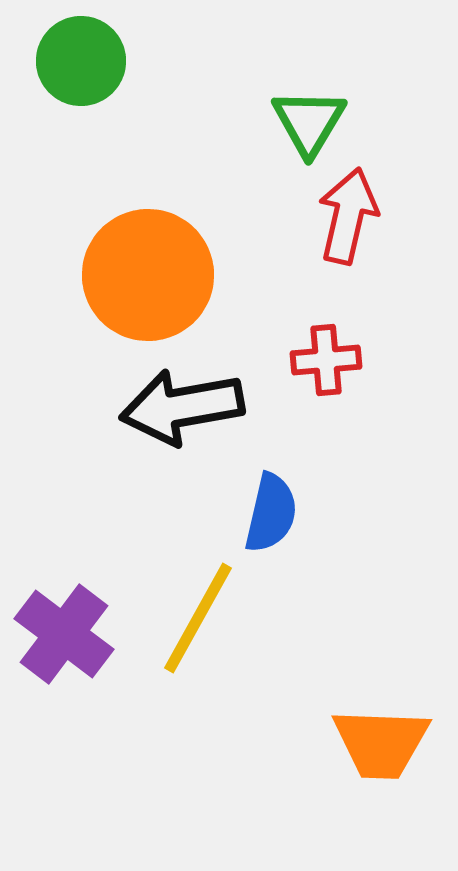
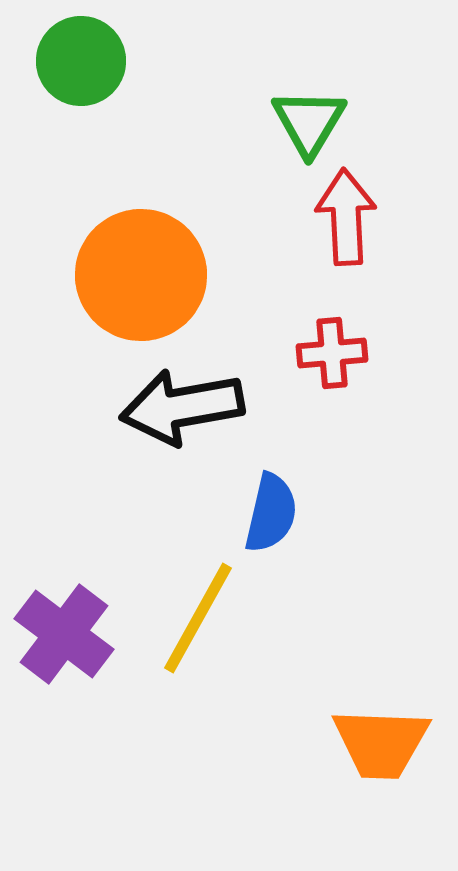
red arrow: moved 2 px left, 1 px down; rotated 16 degrees counterclockwise
orange circle: moved 7 px left
red cross: moved 6 px right, 7 px up
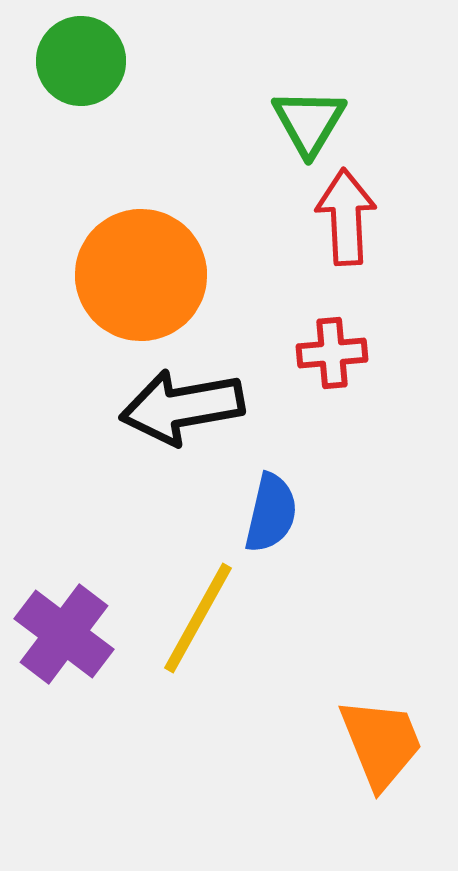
orange trapezoid: rotated 114 degrees counterclockwise
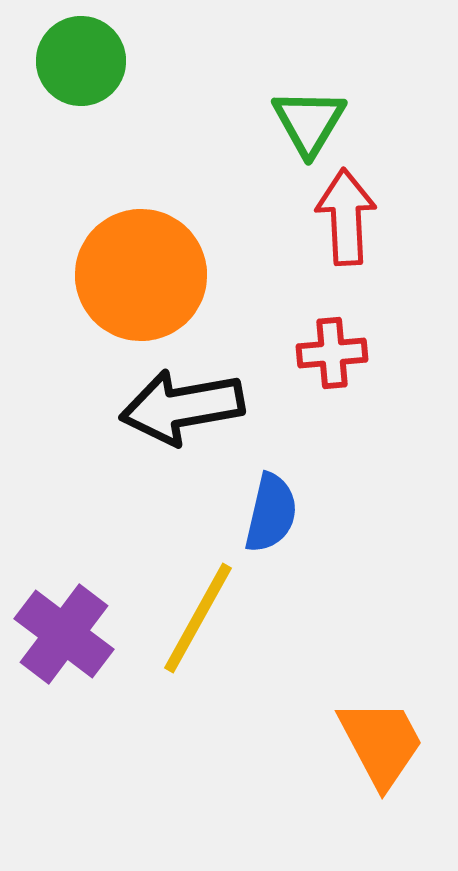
orange trapezoid: rotated 6 degrees counterclockwise
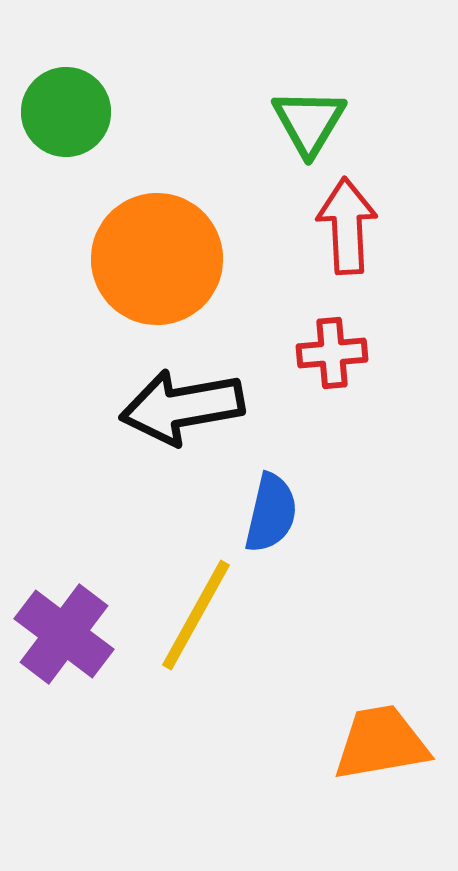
green circle: moved 15 px left, 51 px down
red arrow: moved 1 px right, 9 px down
orange circle: moved 16 px right, 16 px up
yellow line: moved 2 px left, 3 px up
orange trapezoid: rotated 72 degrees counterclockwise
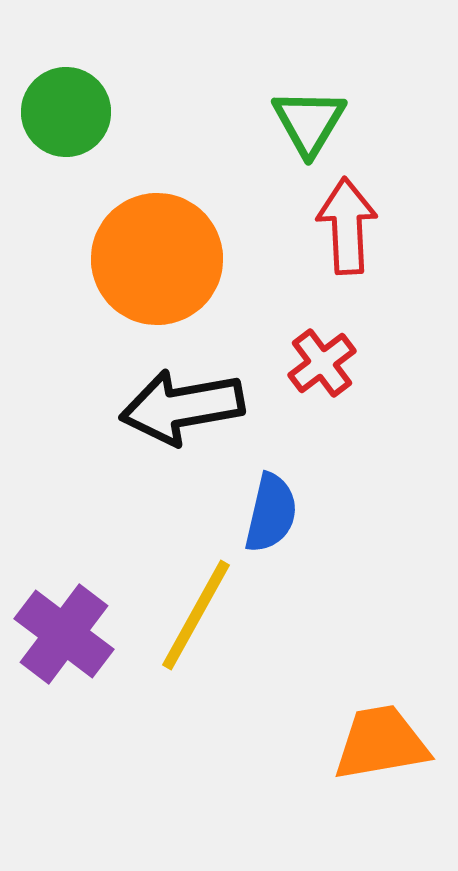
red cross: moved 10 px left, 10 px down; rotated 32 degrees counterclockwise
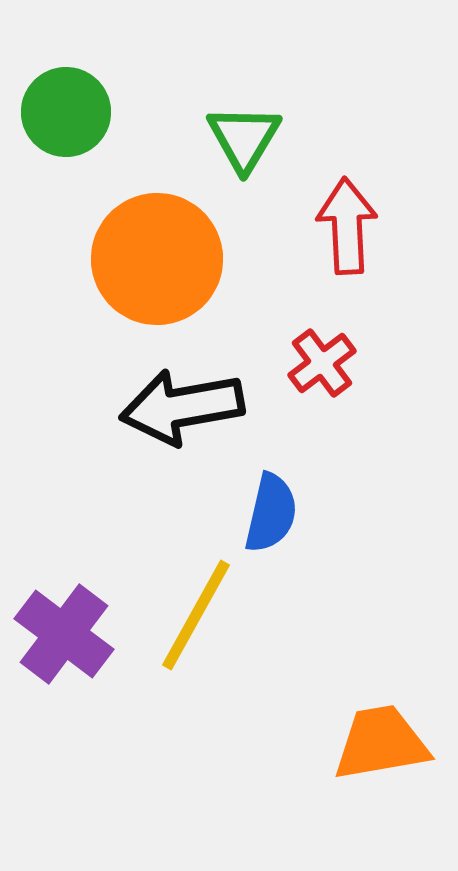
green triangle: moved 65 px left, 16 px down
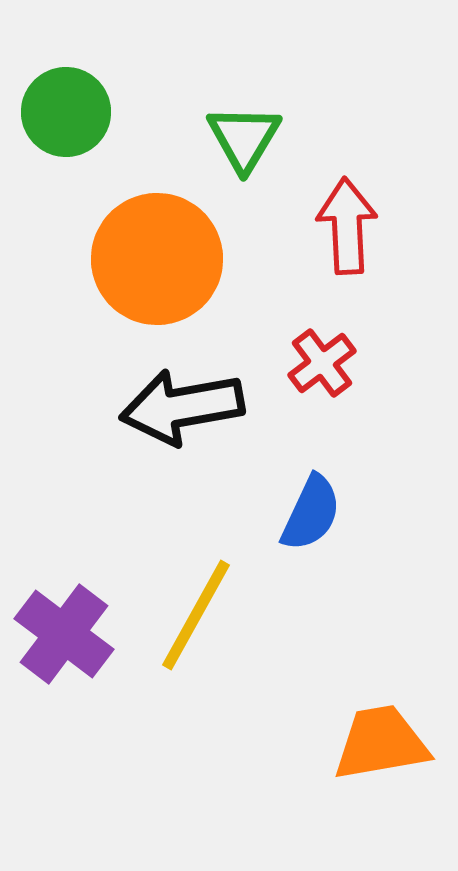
blue semicircle: moved 40 px right; rotated 12 degrees clockwise
